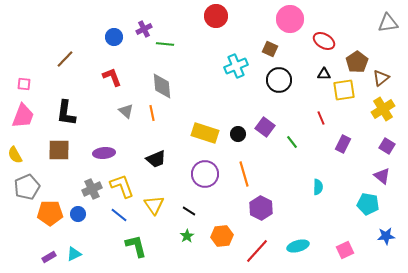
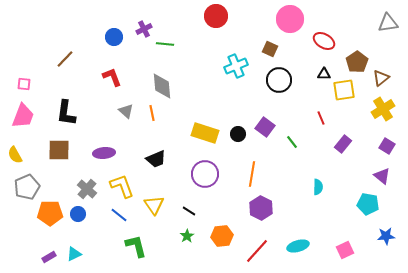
purple rectangle at (343, 144): rotated 12 degrees clockwise
orange line at (244, 174): moved 8 px right; rotated 25 degrees clockwise
gray cross at (92, 189): moved 5 px left; rotated 24 degrees counterclockwise
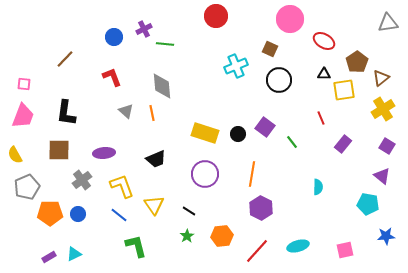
gray cross at (87, 189): moved 5 px left, 9 px up; rotated 12 degrees clockwise
pink square at (345, 250): rotated 12 degrees clockwise
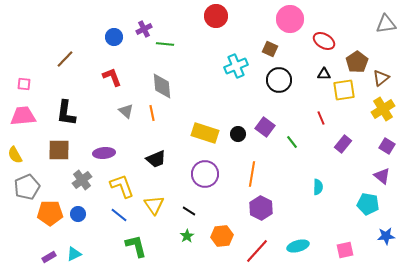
gray triangle at (388, 23): moved 2 px left, 1 px down
pink trapezoid at (23, 116): rotated 116 degrees counterclockwise
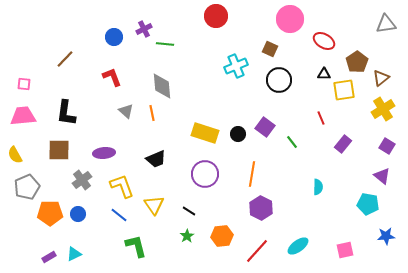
cyan ellipse at (298, 246): rotated 20 degrees counterclockwise
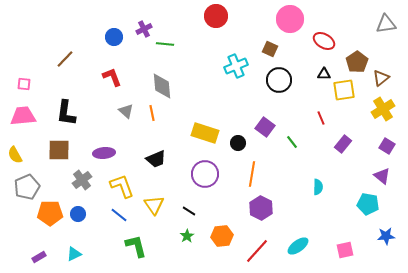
black circle at (238, 134): moved 9 px down
purple rectangle at (49, 257): moved 10 px left
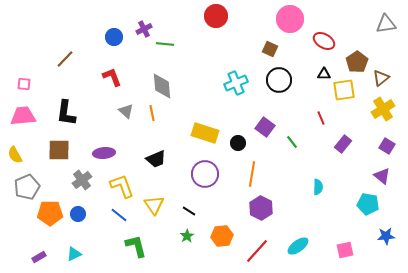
cyan cross at (236, 66): moved 17 px down
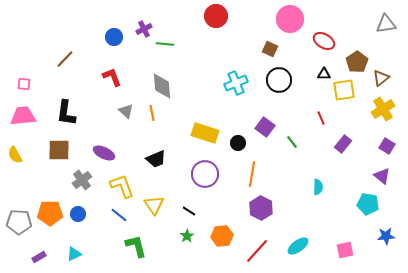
purple ellipse at (104, 153): rotated 30 degrees clockwise
gray pentagon at (27, 187): moved 8 px left, 35 px down; rotated 25 degrees clockwise
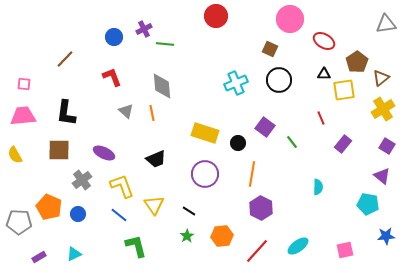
orange pentagon at (50, 213): moved 1 px left, 6 px up; rotated 25 degrees clockwise
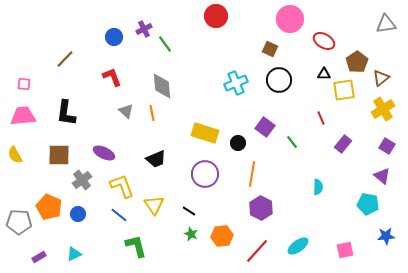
green line at (165, 44): rotated 48 degrees clockwise
brown square at (59, 150): moved 5 px down
green star at (187, 236): moved 4 px right, 2 px up; rotated 16 degrees counterclockwise
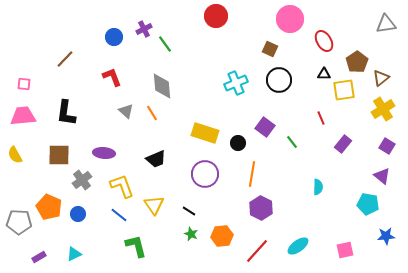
red ellipse at (324, 41): rotated 30 degrees clockwise
orange line at (152, 113): rotated 21 degrees counterclockwise
purple ellipse at (104, 153): rotated 20 degrees counterclockwise
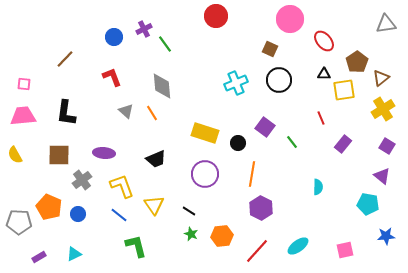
red ellipse at (324, 41): rotated 10 degrees counterclockwise
